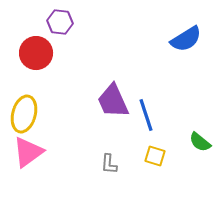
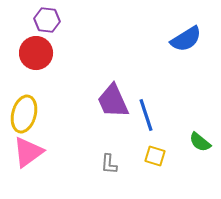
purple hexagon: moved 13 px left, 2 px up
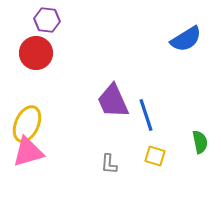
yellow ellipse: moved 3 px right, 10 px down; rotated 9 degrees clockwise
green semicircle: rotated 140 degrees counterclockwise
pink triangle: rotated 20 degrees clockwise
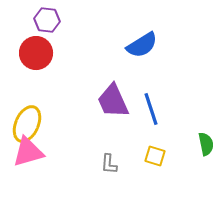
blue semicircle: moved 44 px left, 6 px down
blue line: moved 5 px right, 6 px up
green semicircle: moved 6 px right, 2 px down
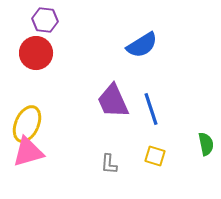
purple hexagon: moved 2 px left
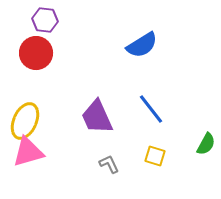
purple trapezoid: moved 16 px left, 16 px down
blue line: rotated 20 degrees counterclockwise
yellow ellipse: moved 2 px left, 3 px up
green semicircle: rotated 40 degrees clockwise
gray L-shape: rotated 150 degrees clockwise
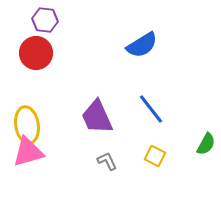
yellow ellipse: moved 2 px right, 4 px down; rotated 33 degrees counterclockwise
yellow square: rotated 10 degrees clockwise
gray L-shape: moved 2 px left, 3 px up
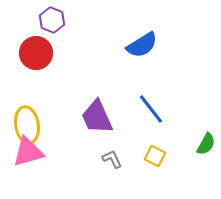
purple hexagon: moved 7 px right; rotated 15 degrees clockwise
gray L-shape: moved 5 px right, 2 px up
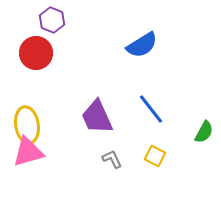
green semicircle: moved 2 px left, 12 px up
